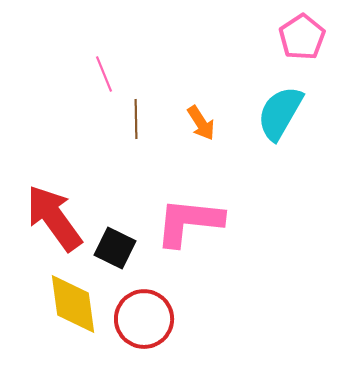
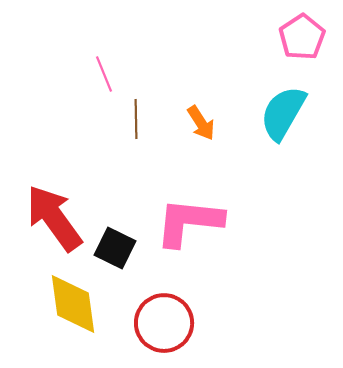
cyan semicircle: moved 3 px right
red circle: moved 20 px right, 4 px down
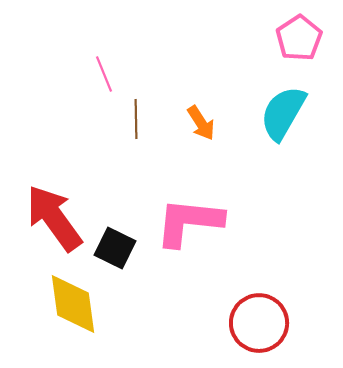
pink pentagon: moved 3 px left, 1 px down
red circle: moved 95 px right
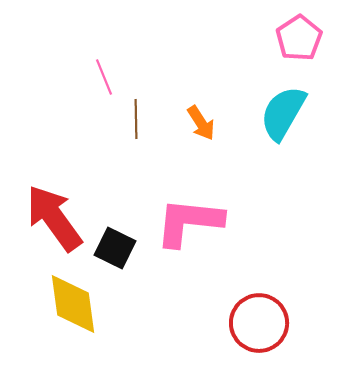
pink line: moved 3 px down
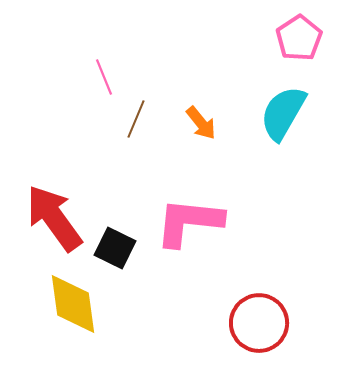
brown line: rotated 24 degrees clockwise
orange arrow: rotated 6 degrees counterclockwise
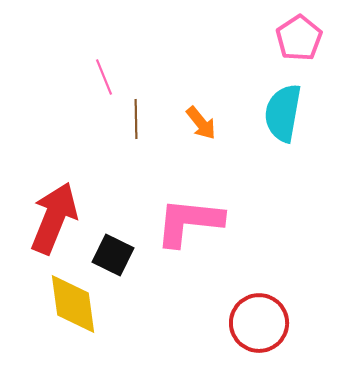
cyan semicircle: rotated 20 degrees counterclockwise
brown line: rotated 24 degrees counterclockwise
red arrow: rotated 58 degrees clockwise
black square: moved 2 px left, 7 px down
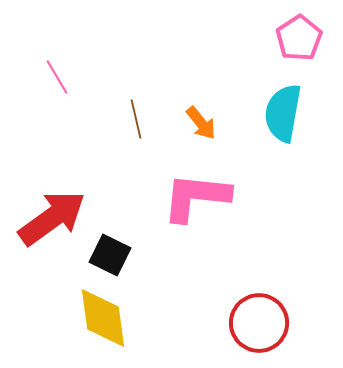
pink line: moved 47 px left; rotated 9 degrees counterclockwise
brown line: rotated 12 degrees counterclockwise
red arrow: moved 2 px left; rotated 32 degrees clockwise
pink L-shape: moved 7 px right, 25 px up
black square: moved 3 px left
yellow diamond: moved 30 px right, 14 px down
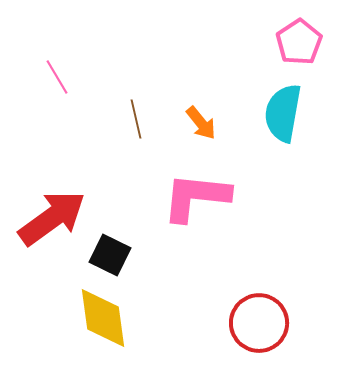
pink pentagon: moved 4 px down
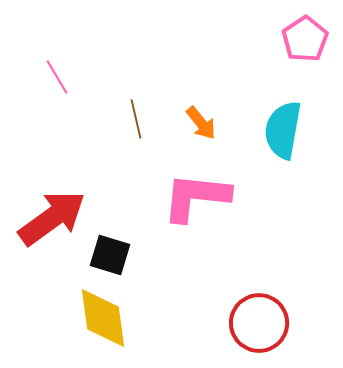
pink pentagon: moved 6 px right, 3 px up
cyan semicircle: moved 17 px down
black square: rotated 9 degrees counterclockwise
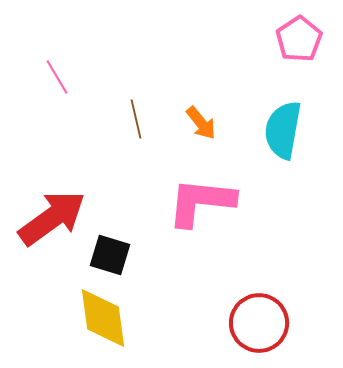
pink pentagon: moved 6 px left
pink L-shape: moved 5 px right, 5 px down
